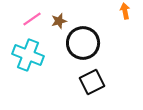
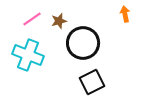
orange arrow: moved 3 px down
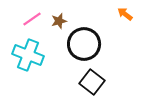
orange arrow: rotated 42 degrees counterclockwise
black circle: moved 1 px right, 1 px down
black square: rotated 25 degrees counterclockwise
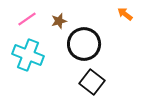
pink line: moved 5 px left
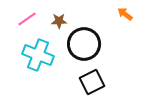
brown star: rotated 14 degrees clockwise
cyan cross: moved 10 px right
black square: rotated 25 degrees clockwise
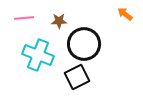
pink line: moved 3 px left, 1 px up; rotated 30 degrees clockwise
black square: moved 15 px left, 5 px up
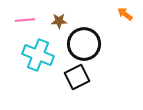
pink line: moved 1 px right, 2 px down
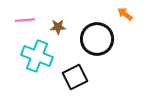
brown star: moved 1 px left, 6 px down
black circle: moved 13 px right, 5 px up
cyan cross: moved 1 px left, 1 px down
black square: moved 2 px left
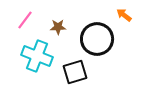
orange arrow: moved 1 px left, 1 px down
pink line: rotated 48 degrees counterclockwise
black square: moved 5 px up; rotated 10 degrees clockwise
